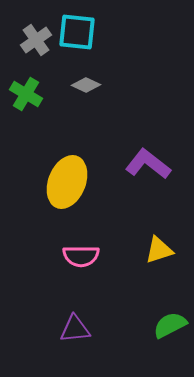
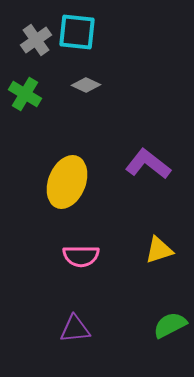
green cross: moved 1 px left
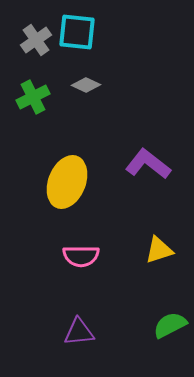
green cross: moved 8 px right, 3 px down; rotated 32 degrees clockwise
purple triangle: moved 4 px right, 3 px down
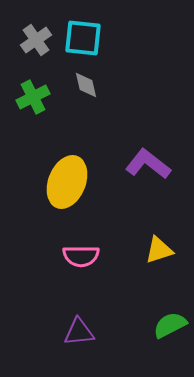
cyan square: moved 6 px right, 6 px down
gray diamond: rotated 52 degrees clockwise
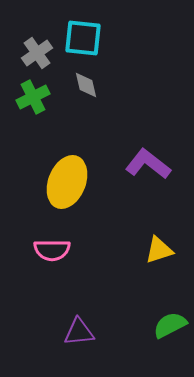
gray cross: moved 1 px right, 13 px down
pink semicircle: moved 29 px left, 6 px up
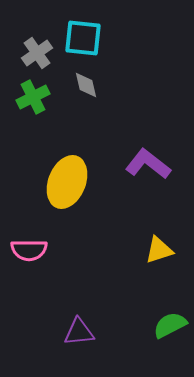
pink semicircle: moved 23 px left
